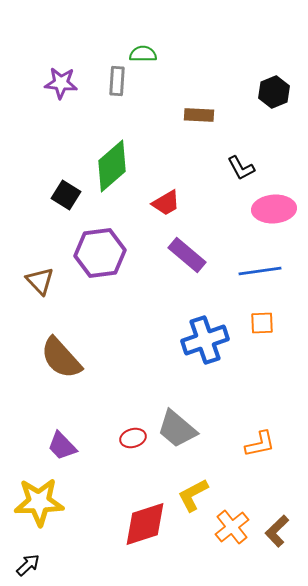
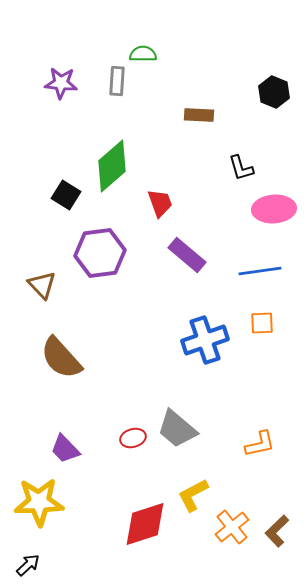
black hexagon: rotated 16 degrees counterclockwise
black L-shape: rotated 12 degrees clockwise
red trapezoid: moved 6 px left; rotated 80 degrees counterclockwise
brown triangle: moved 2 px right, 4 px down
purple trapezoid: moved 3 px right, 3 px down
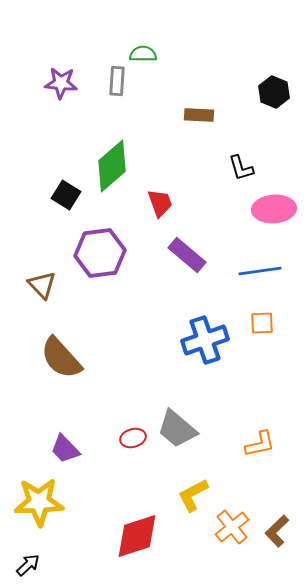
red diamond: moved 8 px left, 12 px down
